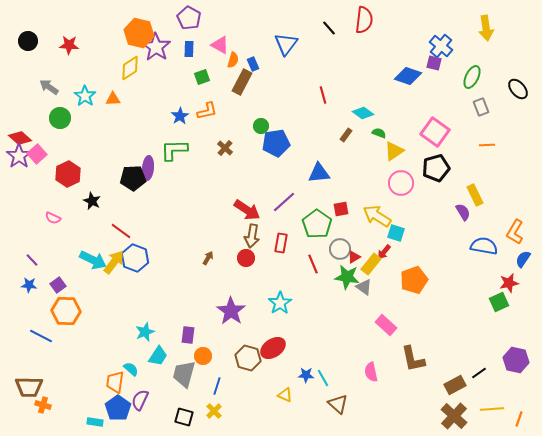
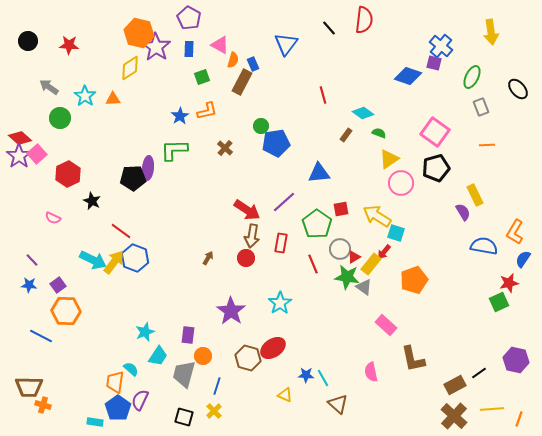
yellow arrow at (486, 28): moved 5 px right, 4 px down
yellow triangle at (394, 151): moved 5 px left, 8 px down
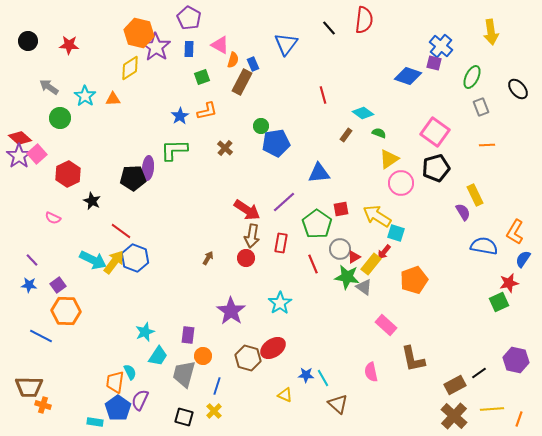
cyan semicircle at (131, 369): moved 1 px left, 3 px down; rotated 21 degrees clockwise
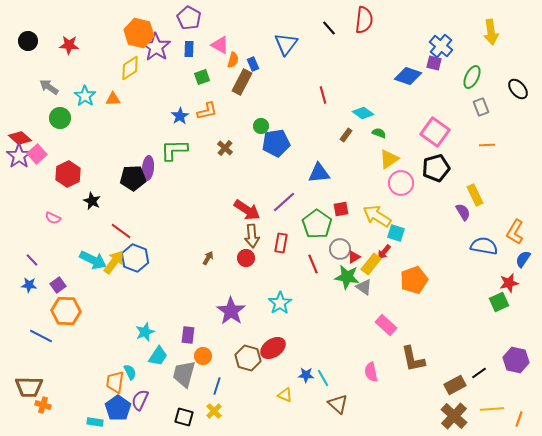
brown arrow at (252, 236): rotated 15 degrees counterclockwise
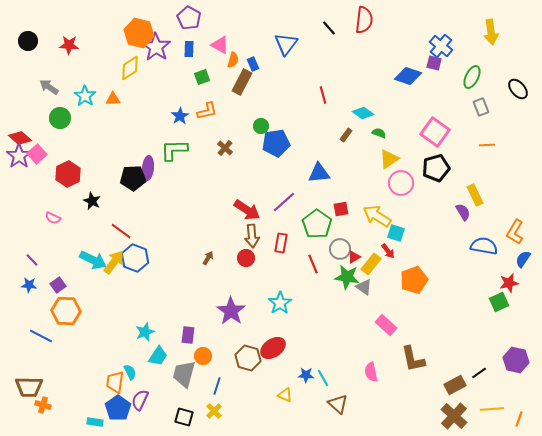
red arrow at (384, 252): moved 4 px right, 1 px up; rotated 77 degrees counterclockwise
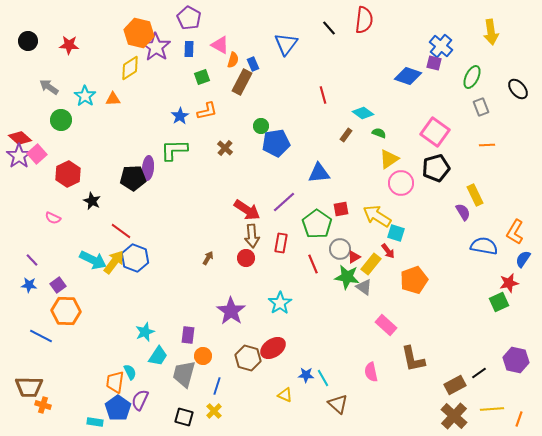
green circle at (60, 118): moved 1 px right, 2 px down
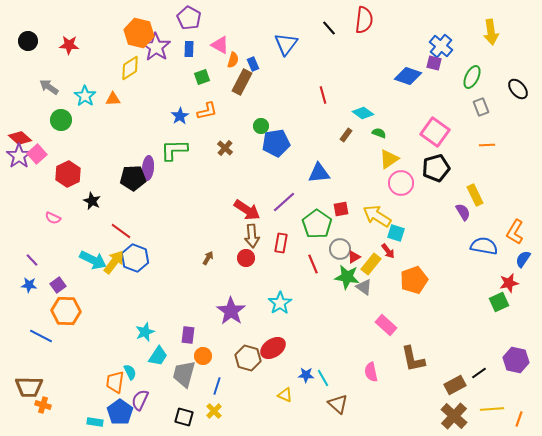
blue pentagon at (118, 408): moved 2 px right, 4 px down
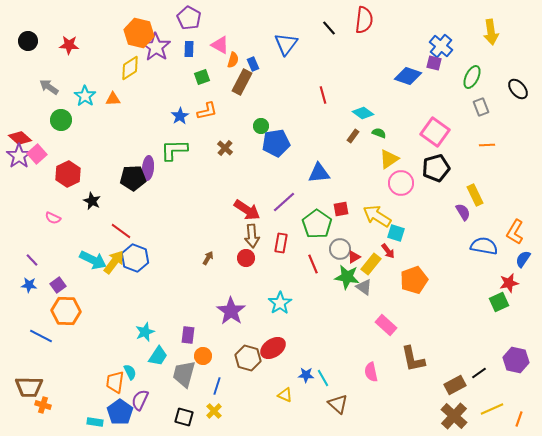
brown rectangle at (346, 135): moved 7 px right, 1 px down
yellow line at (492, 409): rotated 20 degrees counterclockwise
